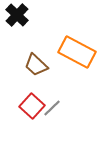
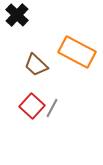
gray line: rotated 18 degrees counterclockwise
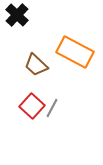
orange rectangle: moved 2 px left
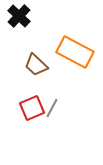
black cross: moved 2 px right, 1 px down
red square: moved 2 px down; rotated 25 degrees clockwise
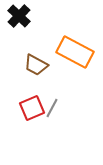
brown trapezoid: rotated 15 degrees counterclockwise
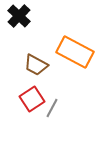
red square: moved 9 px up; rotated 10 degrees counterclockwise
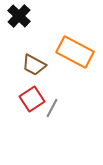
brown trapezoid: moved 2 px left
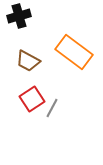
black cross: rotated 30 degrees clockwise
orange rectangle: moved 1 px left; rotated 9 degrees clockwise
brown trapezoid: moved 6 px left, 4 px up
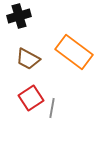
brown trapezoid: moved 2 px up
red square: moved 1 px left, 1 px up
gray line: rotated 18 degrees counterclockwise
